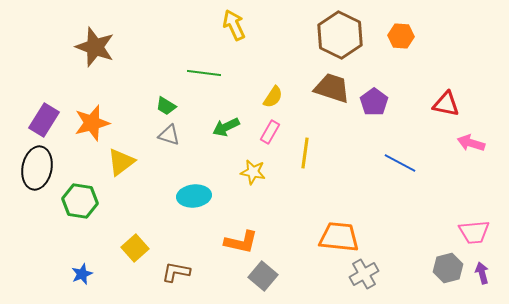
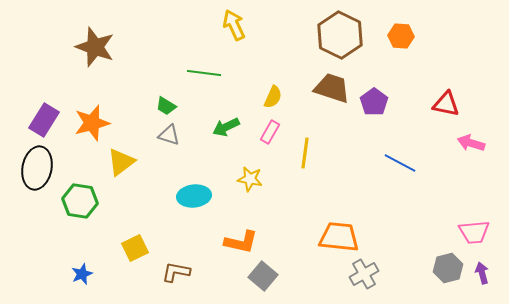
yellow semicircle: rotated 10 degrees counterclockwise
yellow star: moved 3 px left, 7 px down
yellow square: rotated 16 degrees clockwise
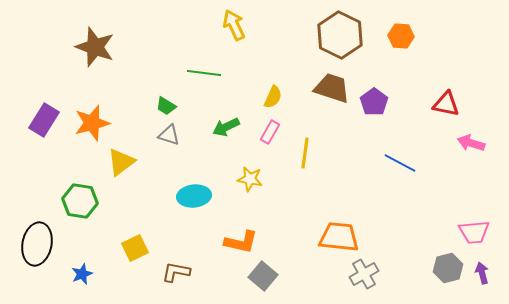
black ellipse: moved 76 px down
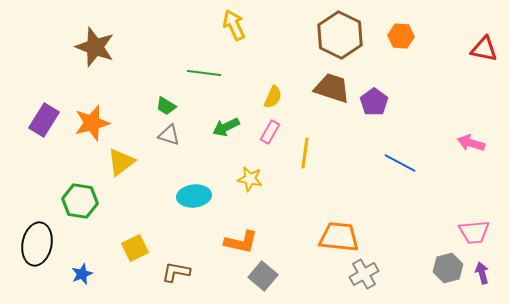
red triangle: moved 38 px right, 55 px up
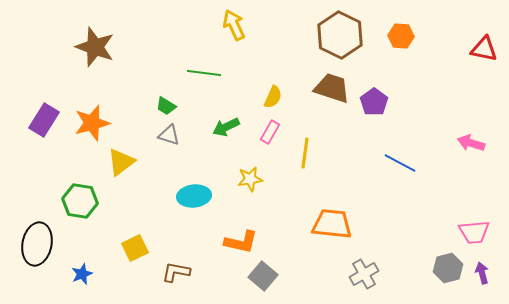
yellow star: rotated 20 degrees counterclockwise
orange trapezoid: moved 7 px left, 13 px up
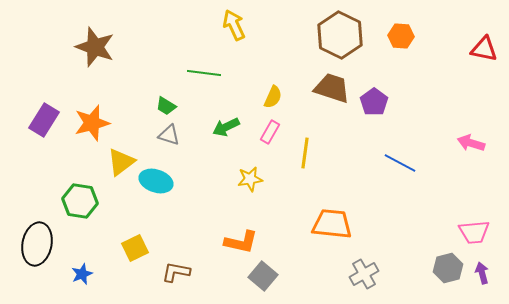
cyan ellipse: moved 38 px left, 15 px up; rotated 24 degrees clockwise
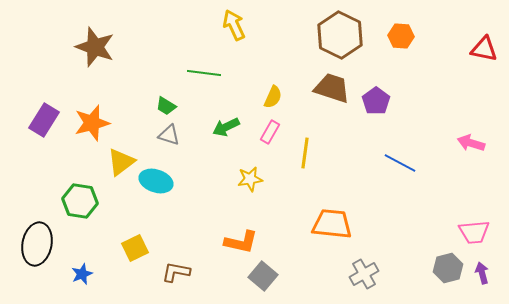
purple pentagon: moved 2 px right, 1 px up
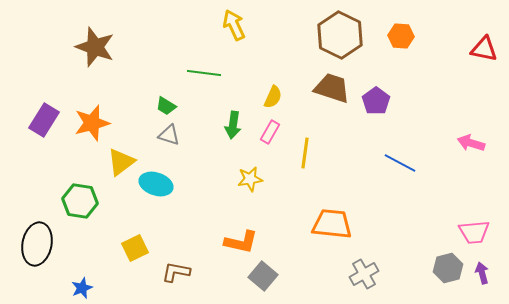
green arrow: moved 7 px right, 2 px up; rotated 56 degrees counterclockwise
cyan ellipse: moved 3 px down
blue star: moved 14 px down
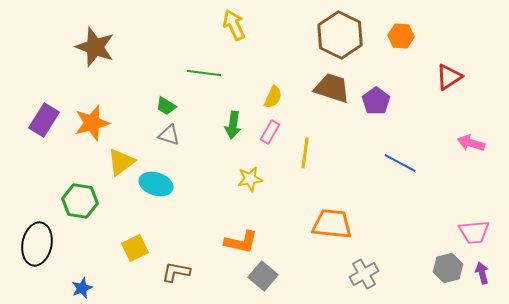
red triangle: moved 35 px left, 28 px down; rotated 44 degrees counterclockwise
